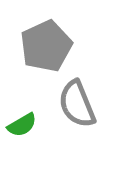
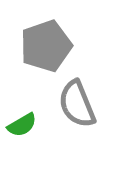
gray pentagon: rotated 6 degrees clockwise
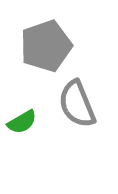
green semicircle: moved 3 px up
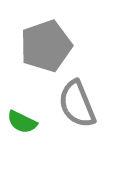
green semicircle: rotated 56 degrees clockwise
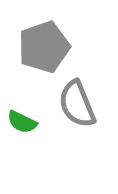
gray pentagon: moved 2 px left, 1 px down
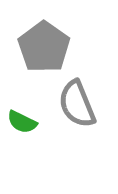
gray pentagon: rotated 18 degrees counterclockwise
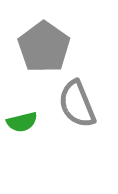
green semicircle: rotated 40 degrees counterclockwise
